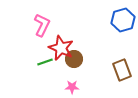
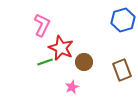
brown circle: moved 10 px right, 3 px down
pink star: rotated 24 degrees counterclockwise
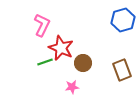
brown circle: moved 1 px left, 1 px down
pink star: rotated 16 degrees clockwise
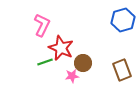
pink star: moved 11 px up
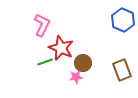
blue hexagon: rotated 20 degrees counterclockwise
pink star: moved 4 px right, 1 px down
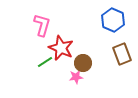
blue hexagon: moved 10 px left
pink L-shape: rotated 10 degrees counterclockwise
green line: rotated 14 degrees counterclockwise
brown rectangle: moved 16 px up
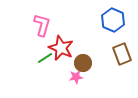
green line: moved 4 px up
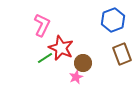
blue hexagon: rotated 15 degrees clockwise
pink L-shape: rotated 10 degrees clockwise
pink star: rotated 16 degrees counterclockwise
